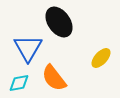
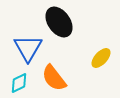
cyan diamond: rotated 15 degrees counterclockwise
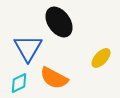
orange semicircle: rotated 24 degrees counterclockwise
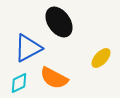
blue triangle: rotated 32 degrees clockwise
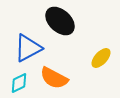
black ellipse: moved 1 px right, 1 px up; rotated 12 degrees counterclockwise
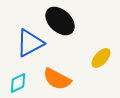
blue triangle: moved 2 px right, 5 px up
orange semicircle: moved 3 px right, 1 px down
cyan diamond: moved 1 px left
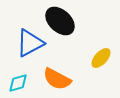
cyan diamond: rotated 10 degrees clockwise
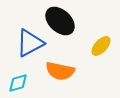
yellow ellipse: moved 12 px up
orange semicircle: moved 3 px right, 8 px up; rotated 16 degrees counterclockwise
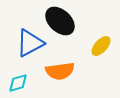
orange semicircle: rotated 20 degrees counterclockwise
